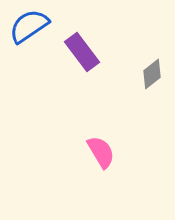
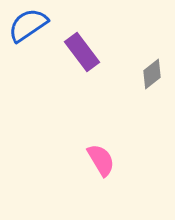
blue semicircle: moved 1 px left, 1 px up
pink semicircle: moved 8 px down
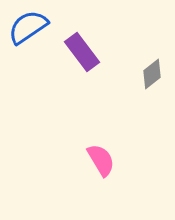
blue semicircle: moved 2 px down
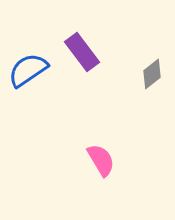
blue semicircle: moved 43 px down
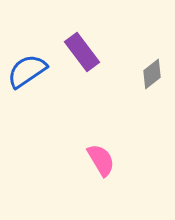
blue semicircle: moved 1 px left, 1 px down
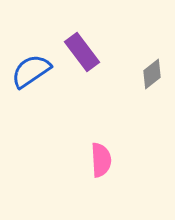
blue semicircle: moved 4 px right
pink semicircle: rotated 28 degrees clockwise
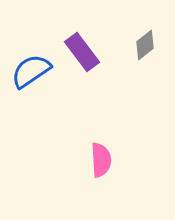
gray diamond: moved 7 px left, 29 px up
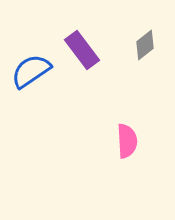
purple rectangle: moved 2 px up
pink semicircle: moved 26 px right, 19 px up
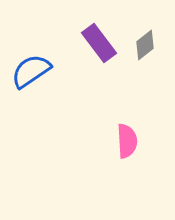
purple rectangle: moved 17 px right, 7 px up
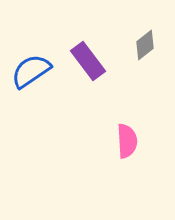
purple rectangle: moved 11 px left, 18 px down
